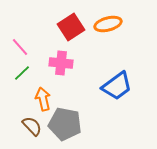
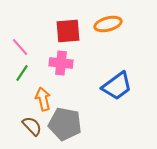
red square: moved 3 px left, 4 px down; rotated 28 degrees clockwise
green line: rotated 12 degrees counterclockwise
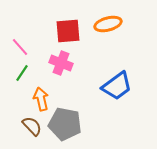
pink cross: rotated 15 degrees clockwise
orange arrow: moved 2 px left
